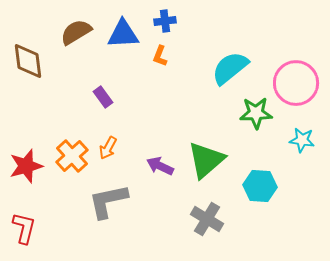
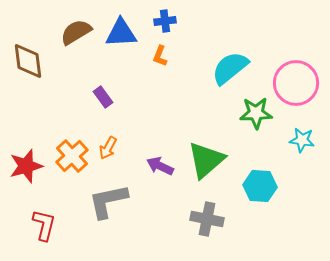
blue triangle: moved 2 px left, 1 px up
gray cross: rotated 20 degrees counterclockwise
red L-shape: moved 20 px right, 3 px up
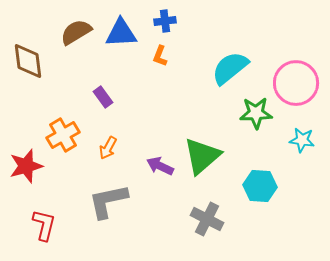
orange cross: moved 9 px left, 21 px up; rotated 12 degrees clockwise
green triangle: moved 4 px left, 4 px up
gray cross: rotated 16 degrees clockwise
